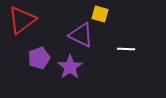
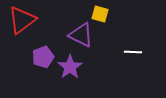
white line: moved 7 px right, 3 px down
purple pentagon: moved 4 px right, 1 px up
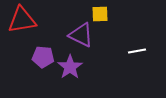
yellow square: rotated 18 degrees counterclockwise
red triangle: rotated 28 degrees clockwise
white line: moved 4 px right, 1 px up; rotated 12 degrees counterclockwise
purple pentagon: rotated 25 degrees clockwise
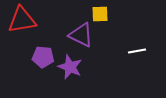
purple star: rotated 15 degrees counterclockwise
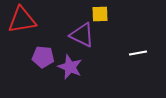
purple triangle: moved 1 px right
white line: moved 1 px right, 2 px down
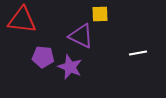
red triangle: rotated 16 degrees clockwise
purple triangle: moved 1 px left, 1 px down
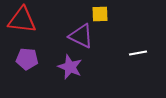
purple pentagon: moved 16 px left, 2 px down
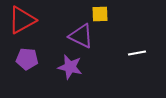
red triangle: rotated 36 degrees counterclockwise
white line: moved 1 px left
purple star: rotated 10 degrees counterclockwise
